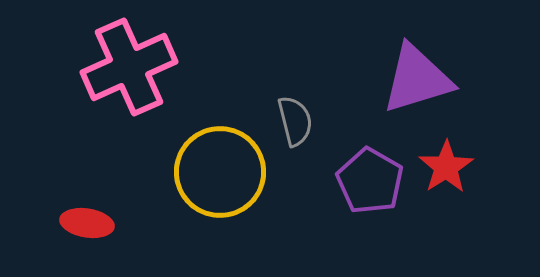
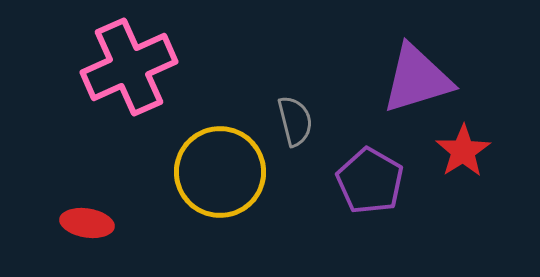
red star: moved 17 px right, 16 px up
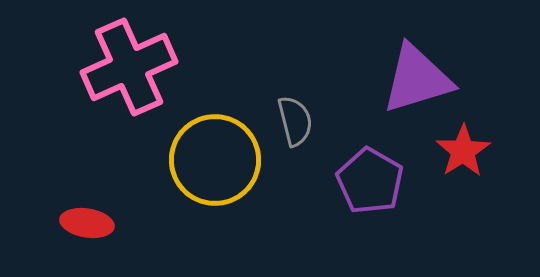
yellow circle: moved 5 px left, 12 px up
